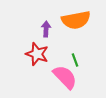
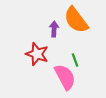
orange semicircle: rotated 64 degrees clockwise
purple arrow: moved 8 px right
pink semicircle: rotated 16 degrees clockwise
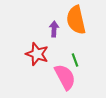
orange semicircle: rotated 24 degrees clockwise
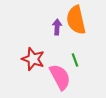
purple arrow: moved 3 px right, 2 px up
red star: moved 4 px left, 5 px down
pink semicircle: moved 5 px left
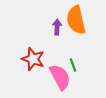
green line: moved 2 px left, 5 px down
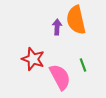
green line: moved 10 px right
